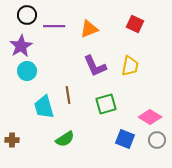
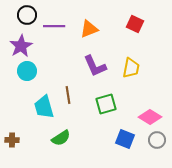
yellow trapezoid: moved 1 px right, 2 px down
green semicircle: moved 4 px left, 1 px up
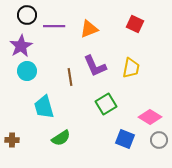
brown line: moved 2 px right, 18 px up
green square: rotated 15 degrees counterclockwise
gray circle: moved 2 px right
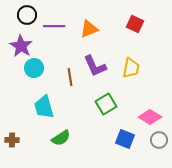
purple star: rotated 10 degrees counterclockwise
cyan circle: moved 7 px right, 3 px up
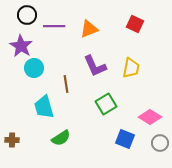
brown line: moved 4 px left, 7 px down
gray circle: moved 1 px right, 3 px down
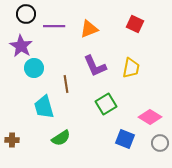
black circle: moved 1 px left, 1 px up
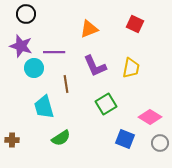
purple line: moved 26 px down
purple star: rotated 15 degrees counterclockwise
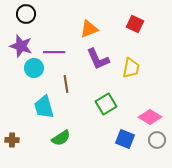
purple L-shape: moved 3 px right, 7 px up
gray circle: moved 3 px left, 3 px up
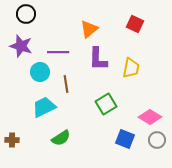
orange triangle: rotated 18 degrees counterclockwise
purple line: moved 4 px right
purple L-shape: rotated 25 degrees clockwise
cyan circle: moved 6 px right, 4 px down
cyan trapezoid: rotated 80 degrees clockwise
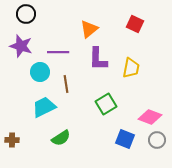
pink diamond: rotated 10 degrees counterclockwise
